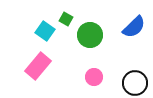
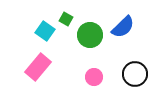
blue semicircle: moved 11 px left
pink rectangle: moved 1 px down
black circle: moved 9 px up
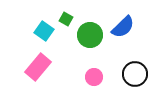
cyan square: moved 1 px left
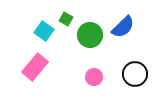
pink rectangle: moved 3 px left
